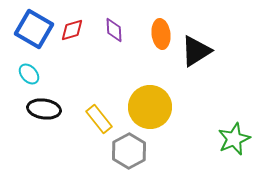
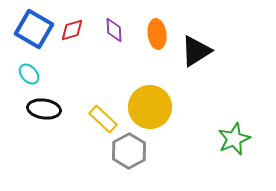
orange ellipse: moved 4 px left
yellow rectangle: moved 4 px right; rotated 8 degrees counterclockwise
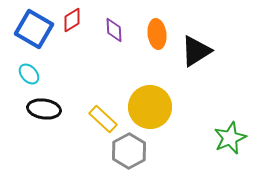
red diamond: moved 10 px up; rotated 15 degrees counterclockwise
green star: moved 4 px left, 1 px up
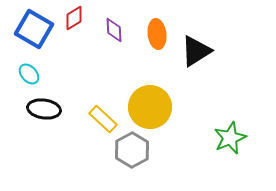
red diamond: moved 2 px right, 2 px up
gray hexagon: moved 3 px right, 1 px up
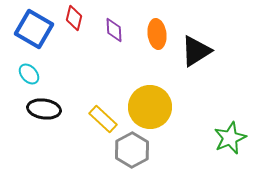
red diamond: rotated 45 degrees counterclockwise
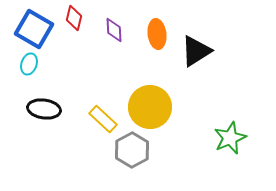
cyan ellipse: moved 10 px up; rotated 60 degrees clockwise
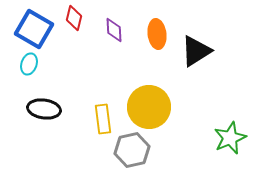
yellow circle: moved 1 px left
yellow rectangle: rotated 40 degrees clockwise
gray hexagon: rotated 16 degrees clockwise
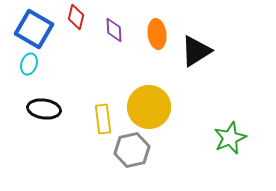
red diamond: moved 2 px right, 1 px up
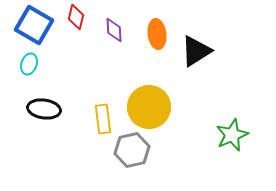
blue square: moved 4 px up
green star: moved 2 px right, 3 px up
